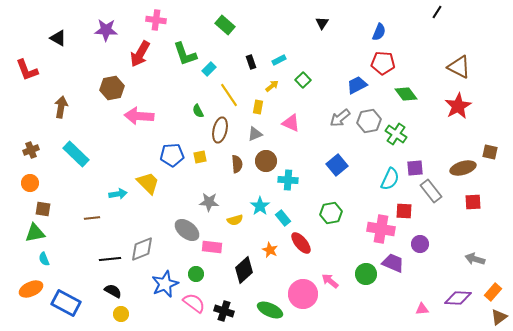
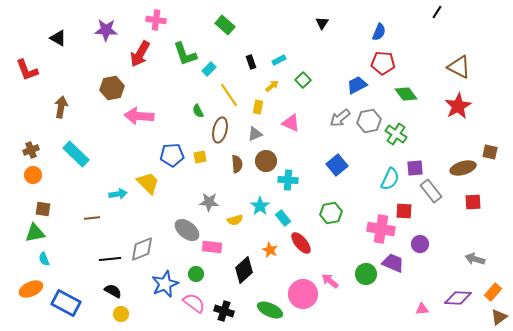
orange circle at (30, 183): moved 3 px right, 8 px up
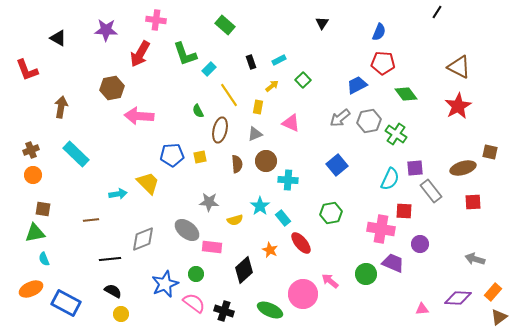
brown line at (92, 218): moved 1 px left, 2 px down
gray diamond at (142, 249): moved 1 px right, 10 px up
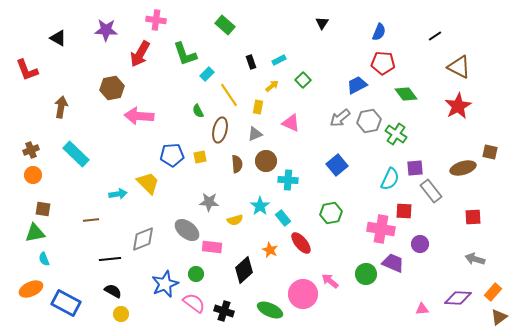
black line at (437, 12): moved 2 px left, 24 px down; rotated 24 degrees clockwise
cyan rectangle at (209, 69): moved 2 px left, 5 px down
red square at (473, 202): moved 15 px down
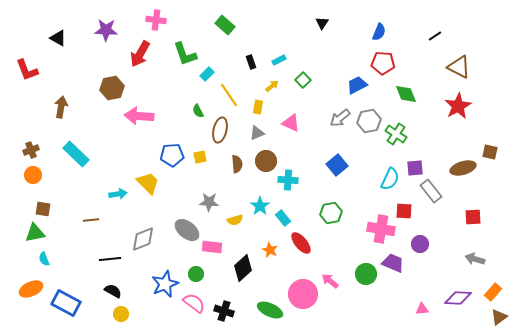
green diamond at (406, 94): rotated 15 degrees clockwise
gray triangle at (255, 134): moved 2 px right, 1 px up
black diamond at (244, 270): moved 1 px left, 2 px up
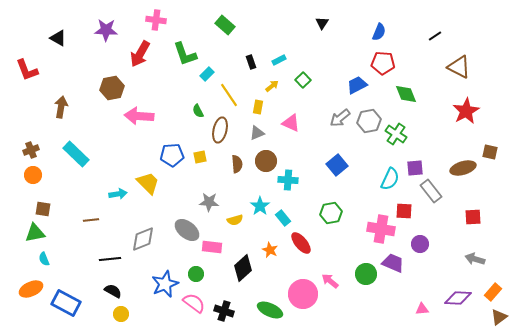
red star at (458, 106): moved 8 px right, 5 px down
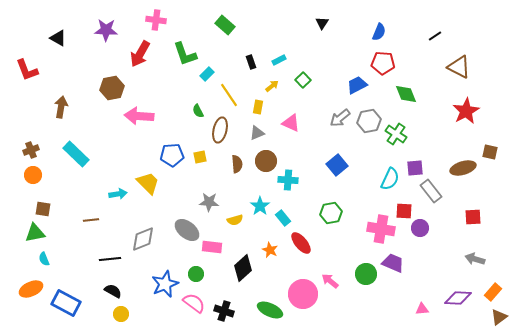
purple circle at (420, 244): moved 16 px up
